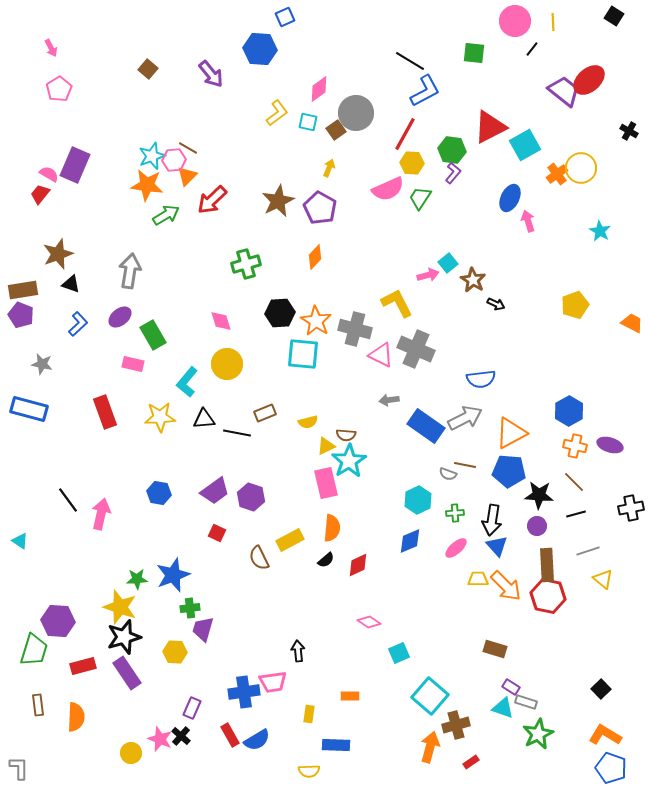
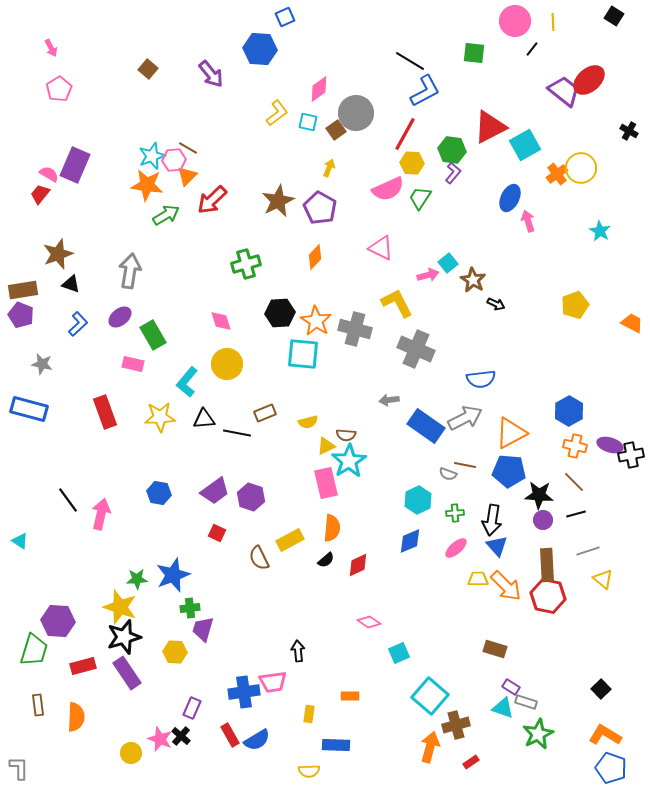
pink triangle at (381, 355): moved 107 px up
black cross at (631, 508): moved 53 px up
purple circle at (537, 526): moved 6 px right, 6 px up
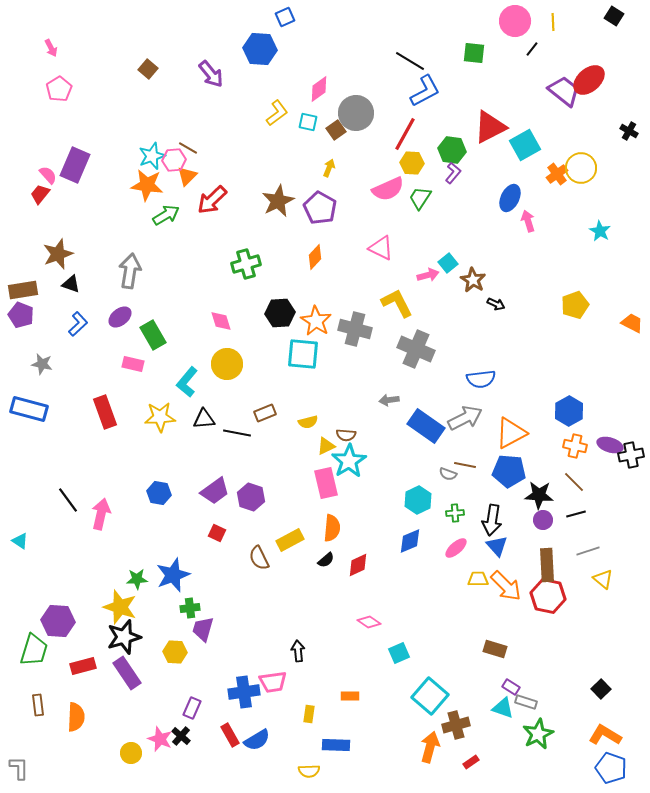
pink semicircle at (49, 174): moved 1 px left, 1 px down; rotated 18 degrees clockwise
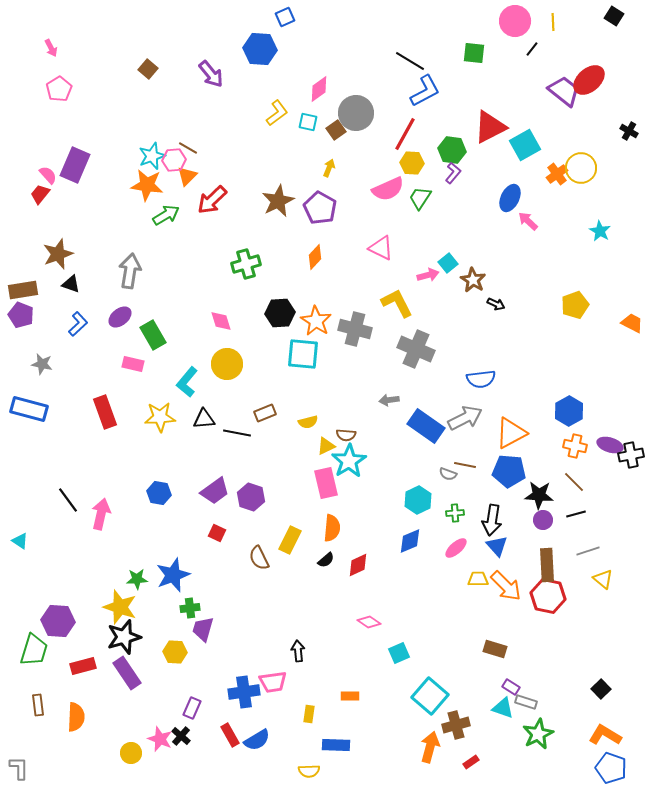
pink arrow at (528, 221): rotated 30 degrees counterclockwise
yellow rectangle at (290, 540): rotated 36 degrees counterclockwise
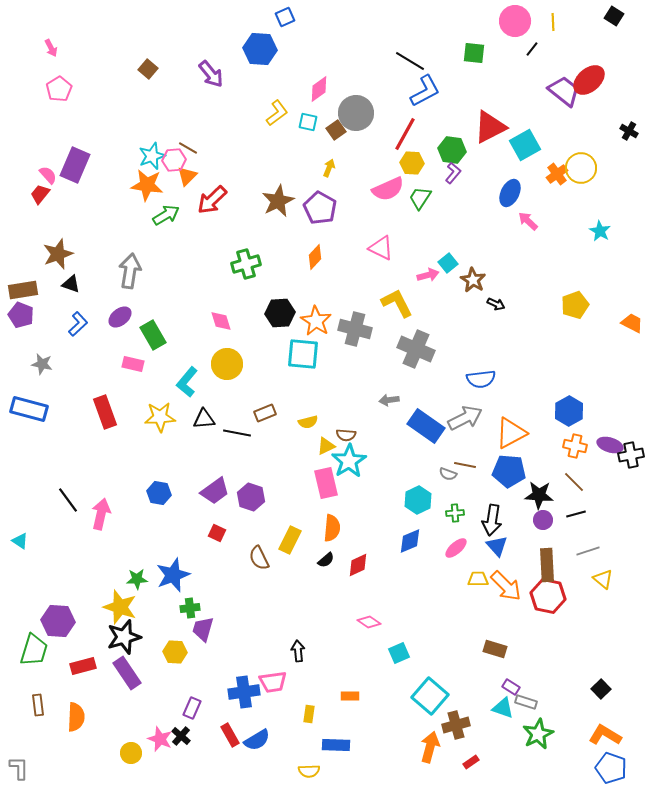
blue ellipse at (510, 198): moved 5 px up
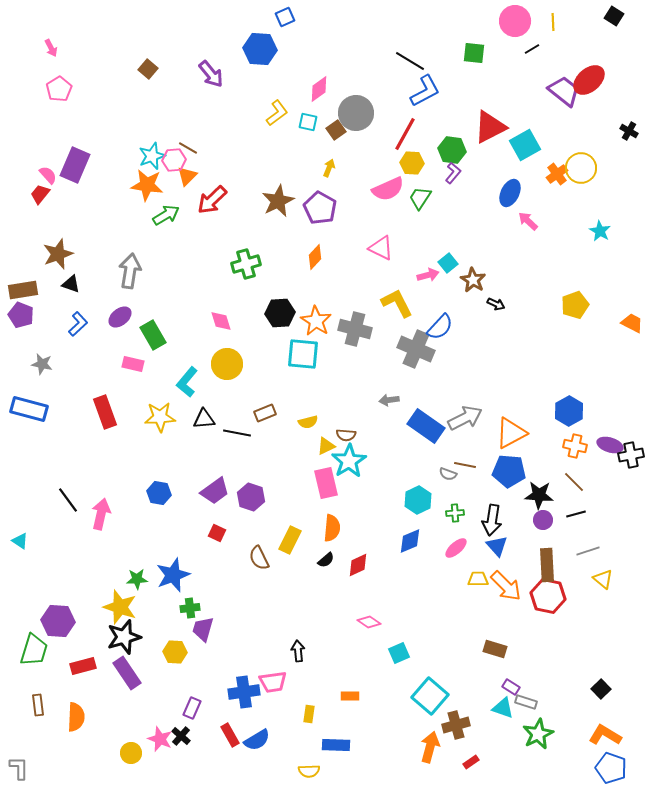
black line at (532, 49): rotated 21 degrees clockwise
blue semicircle at (481, 379): moved 41 px left, 52 px up; rotated 40 degrees counterclockwise
